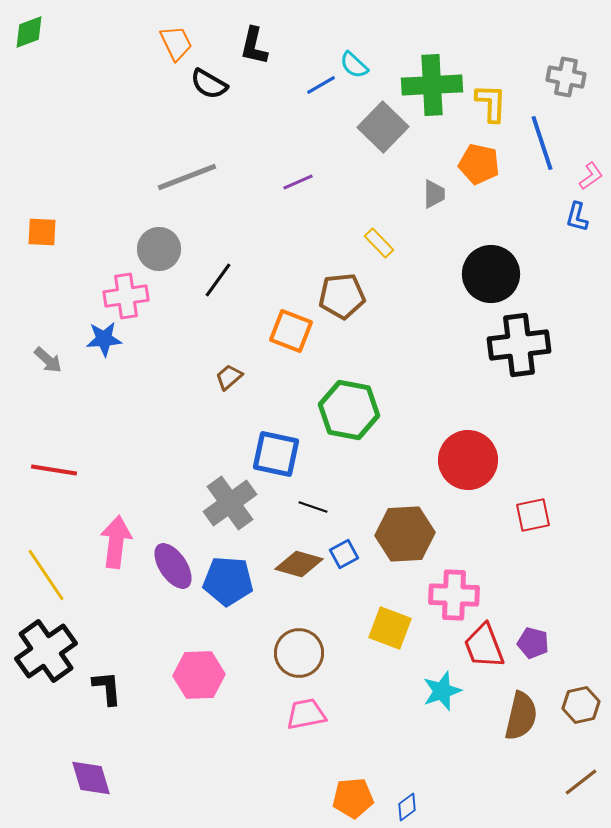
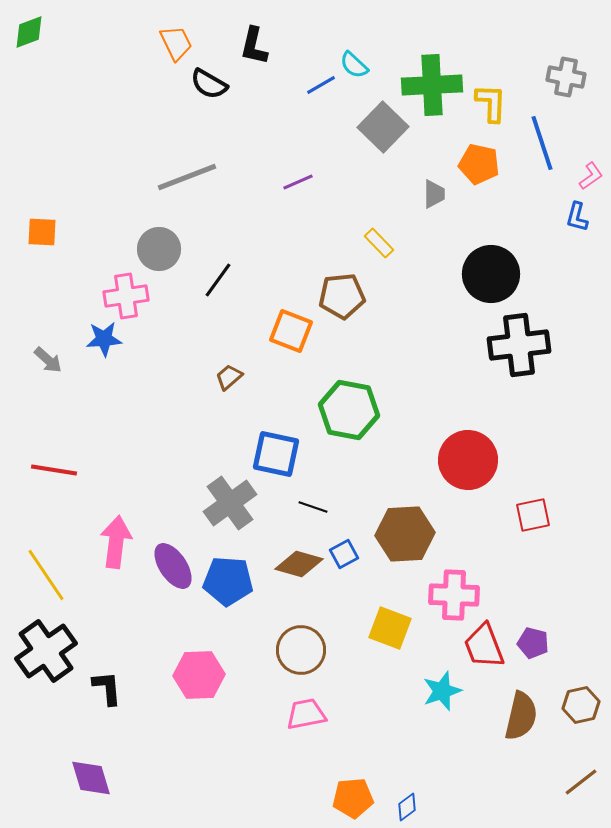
brown circle at (299, 653): moved 2 px right, 3 px up
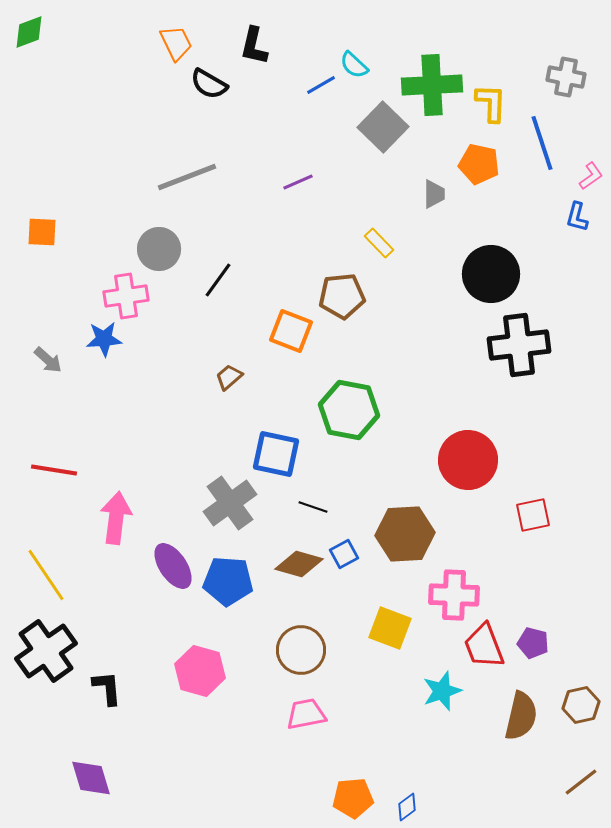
pink arrow at (116, 542): moved 24 px up
pink hexagon at (199, 675): moved 1 px right, 4 px up; rotated 18 degrees clockwise
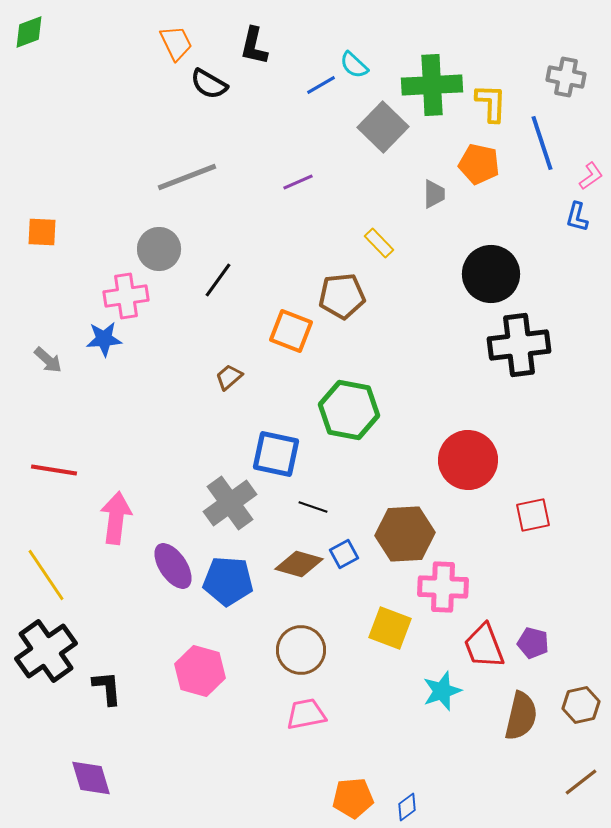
pink cross at (454, 595): moved 11 px left, 8 px up
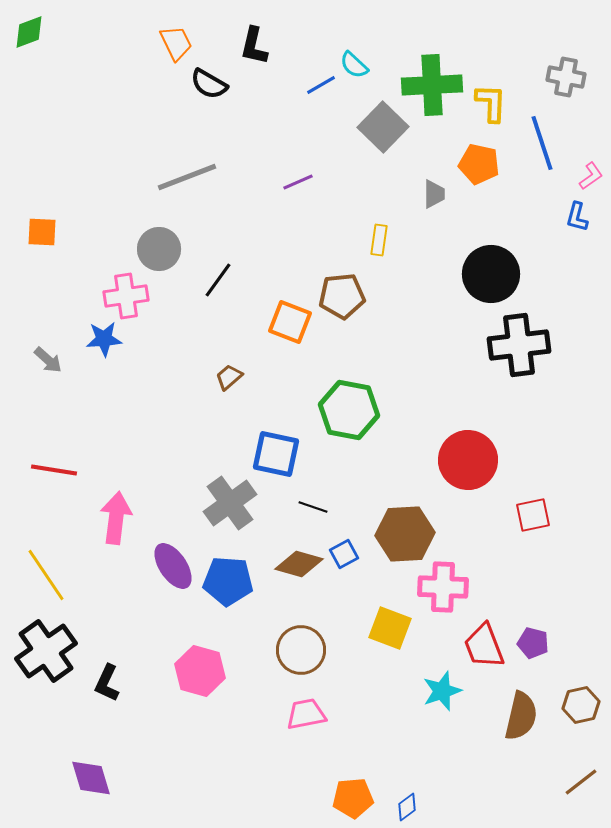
yellow rectangle at (379, 243): moved 3 px up; rotated 52 degrees clockwise
orange square at (291, 331): moved 1 px left, 9 px up
black L-shape at (107, 688): moved 5 px up; rotated 150 degrees counterclockwise
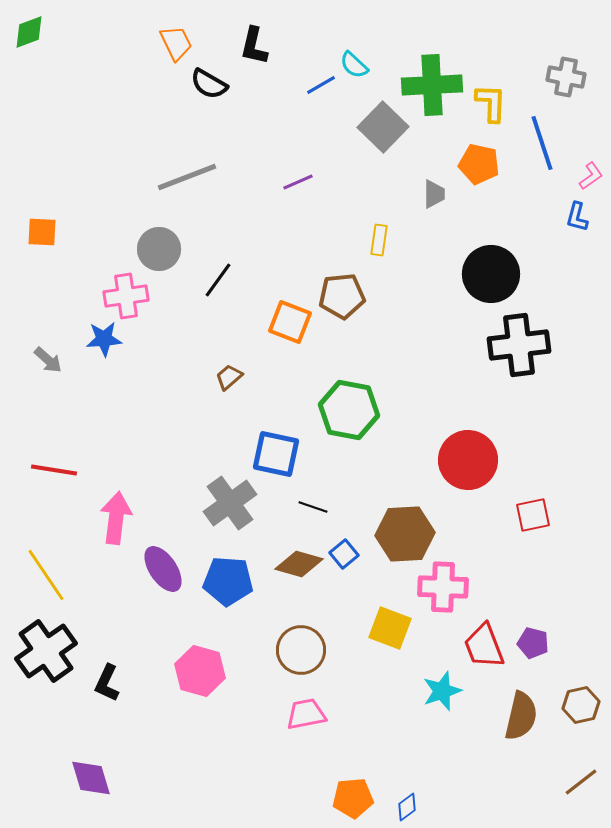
blue square at (344, 554): rotated 12 degrees counterclockwise
purple ellipse at (173, 566): moved 10 px left, 3 px down
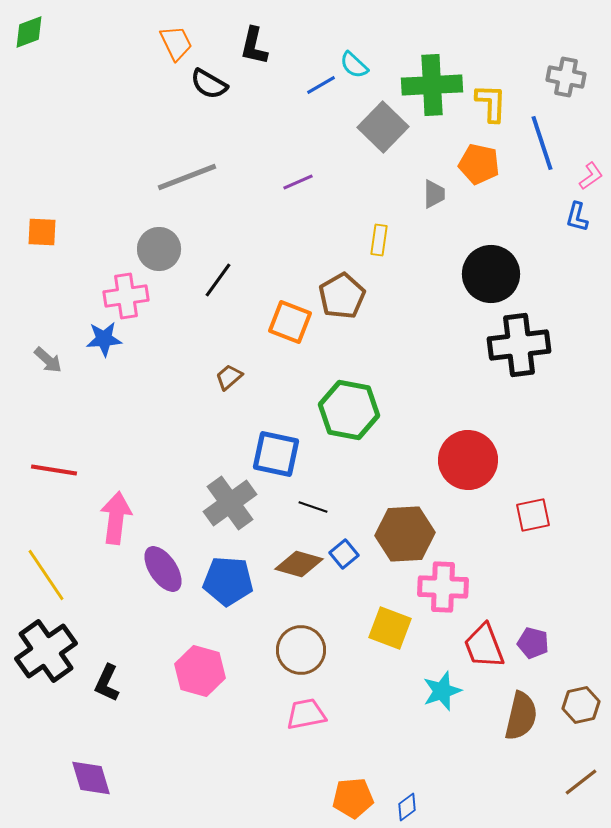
brown pentagon at (342, 296): rotated 24 degrees counterclockwise
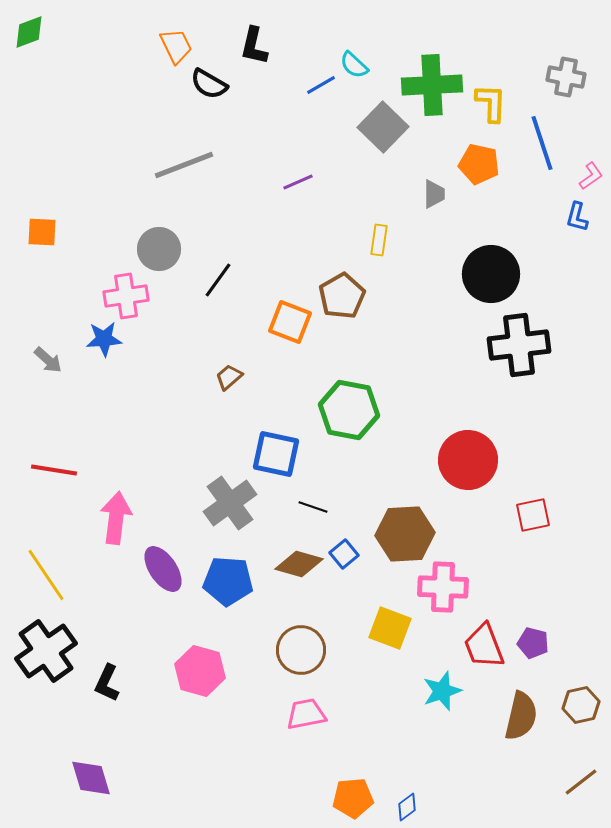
orange trapezoid at (176, 43): moved 3 px down
gray line at (187, 177): moved 3 px left, 12 px up
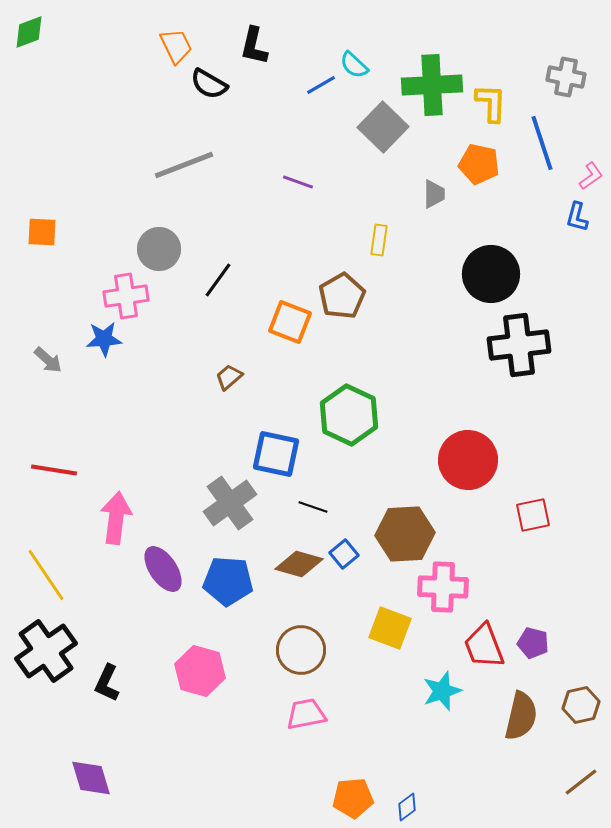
purple line at (298, 182): rotated 44 degrees clockwise
green hexagon at (349, 410): moved 5 px down; rotated 14 degrees clockwise
